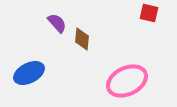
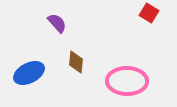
red square: rotated 18 degrees clockwise
brown diamond: moved 6 px left, 23 px down
pink ellipse: rotated 27 degrees clockwise
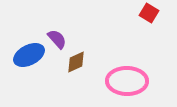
purple semicircle: moved 16 px down
brown diamond: rotated 60 degrees clockwise
blue ellipse: moved 18 px up
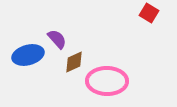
blue ellipse: moved 1 px left; rotated 12 degrees clockwise
brown diamond: moved 2 px left
pink ellipse: moved 20 px left
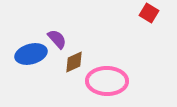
blue ellipse: moved 3 px right, 1 px up
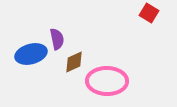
purple semicircle: rotated 30 degrees clockwise
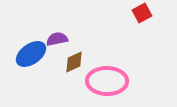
red square: moved 7 px left; rotated 30 degrees clockwise
purple semicircle: rotated 90 degrees counterclockwise
blue ellipse: rotated 20 degrees counterclockwise
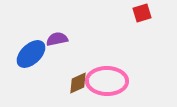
red square: rotated 12 degrees clockwise
blue ellipse: rotated 8 degrees counterclockwise
brown diamond: moved 4 px right, 21 px down
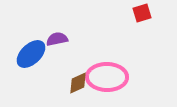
pink ellipse: moved 4 px up
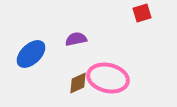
purple semicircle: moved 19 px right
pink ellipse: moved 1 px right, 1 px down; rotated 12 degrees clockwise
